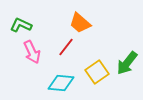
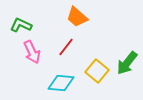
orange trapezoid: moved 3 px left, 6 px up
yellow square: moved 1 px up; rotated 15 degrees counterclockwise
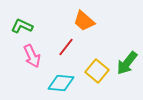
orange trapezoid: moved 7 px right, 4 px down
green L-shape: moved 1 px right, 1 px down
pink arrow: moved 4 px down
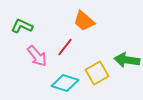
red line: moved 1 px left
pink arrow: moved 5 px right; rotated 15 degrees counterclockwise
green arrow: moved 3 px up; rotated 60 degrees clockwise
yellow square: moved 2 px down; rotated 20 degrees clockwise
cyan diamond: moved 4 px right; rotated 12 degrees clockwise
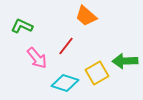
orange trapezoid: moved 2 px right, 5 px up
red line: moved 1 px right, 1 px up
pink arrow: moved 2 px down
green arrow: moved 2 px left, 1 px down; rotated 10 degrees counterclockwise
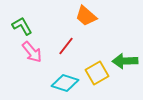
green L-shape: rotated 35 degrees clockwise
pink arrow: moved 5 px left, 6 px up
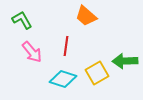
green L-shape: moved 6 px up
red line: rotated 30 degrees counterclockwise
cyan diamond: moved 2 px left, 4 px up
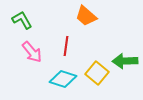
yellow square: rotated 20 degrees counterclockwise
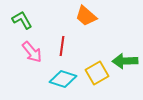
red line: moved 4 px left
yellow square: rotated 20 degrees clockwise
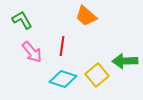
yellow square: moved 2 px down; rotated 10 degrees counterclockwise
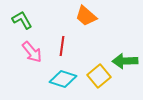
yellow square: moved 2 px right, 1 px down
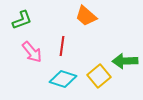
green L-shape: rotated 100 degrees clockwise
